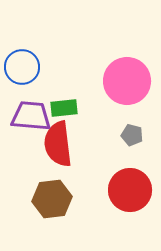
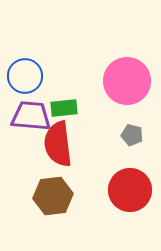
blue circle: moved 3 px right, 9 px down
brown hexagon: moved 1 px right, 3 px up
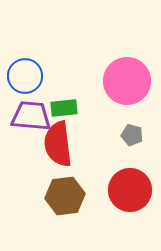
brown hexagon: moved 12 px right
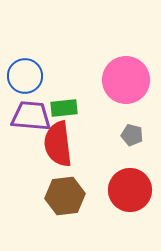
pink circle: moved 1 px left, 1 px up
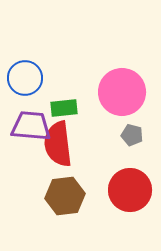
blue circle: moved 2 px down
pink circle: moved 4 px left, 12 px down
purple trapezoid: moved 10 px down
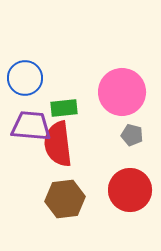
brown hexagon: moved 3 px down
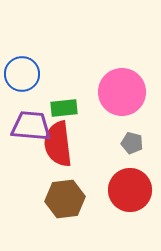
blue circle: moved 3 px left, 4 px up
gray pentagon: moved 8 px down
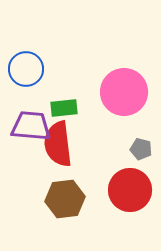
blue circle: moved 4 px right, 5 px up
pink circle: moved 2 px right
gray pentagon: moved 9 px right, 6 px down
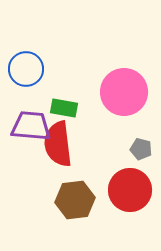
green rectangle: rotated 16 degrees clockwise
brown hexagon: moved 10 px right, 1 px down
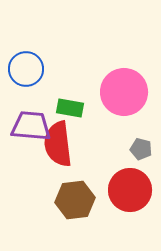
green rectangle: moved 6 px right
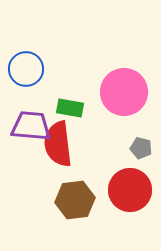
gray pentagon: moved 1 px up
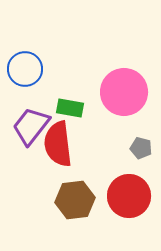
blue circle: moved 1 px left
purple trapezoid: rotated 57 degrees counterclockwise
red circle: moved 1 px left, 6 px down
